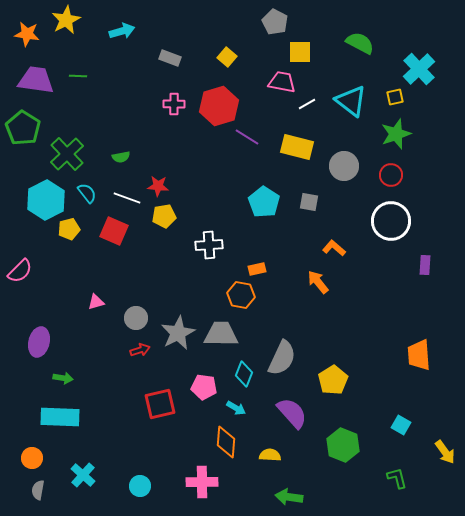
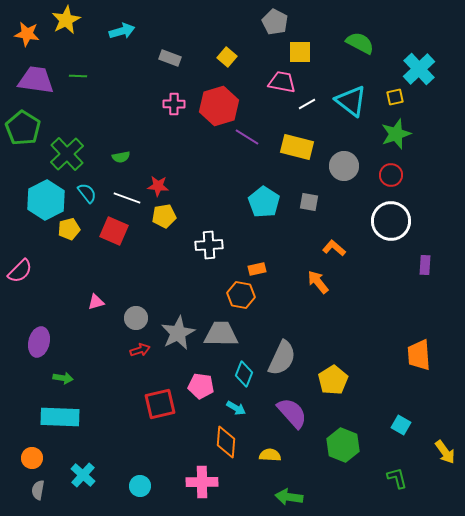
pink pentagon at (204, 387): moved 3 px left, 1 px up
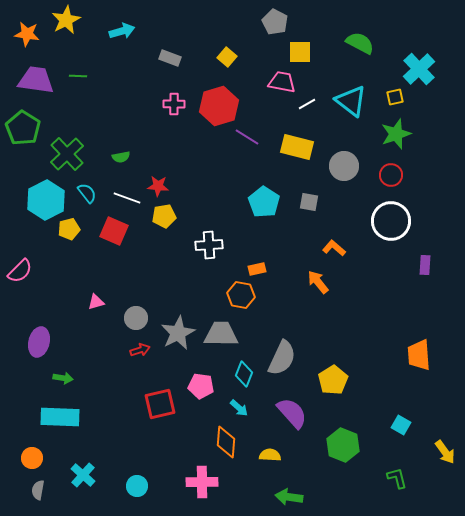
cyan arrow at (236, 408): moved 3 px right; rotated 12 degrees clockwise
cyan circle at (140, 486): moved 3 px left
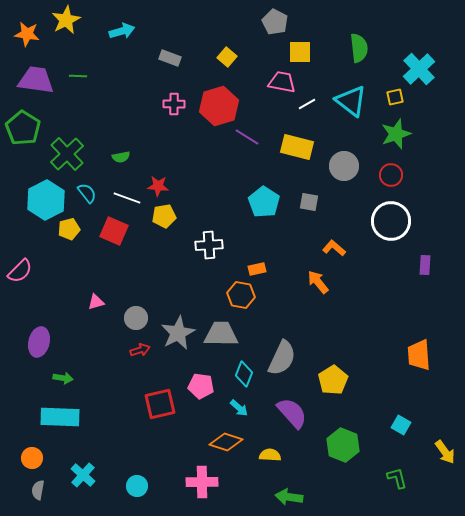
green semicircle at (360, 43): moved 1 px left, 5 px down; rotated 56 degrees clockwise
orange diamond at (226, 442): rotated 76 degrees counterclockwise
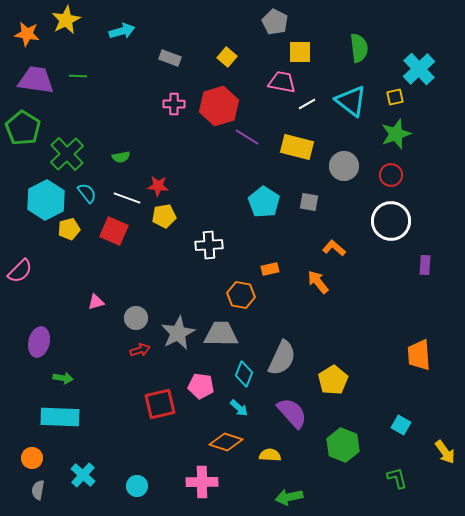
orange rectangle at (257, 269): moved 13 px right
green arrow at (289, 497): rotated 20 degrees counterclockwise
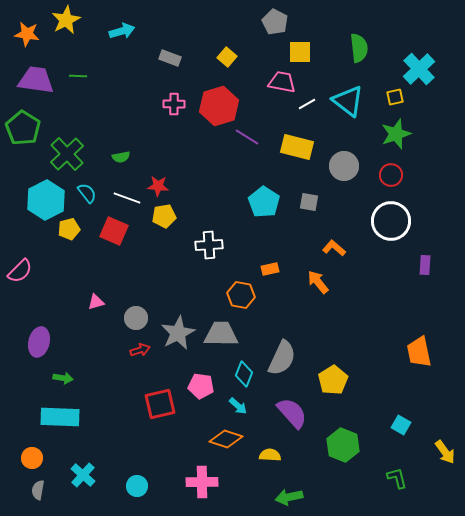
cyan triangle at (351, 101): moved 3 px left
orange trapezoid at (419, 355): moved 3 px up; rotated 8 degrees counterclockwise
cyan arrow at (239, 408): moved 1 px left, 2 px up
orange diamond at (226, 442): moved 3 px up
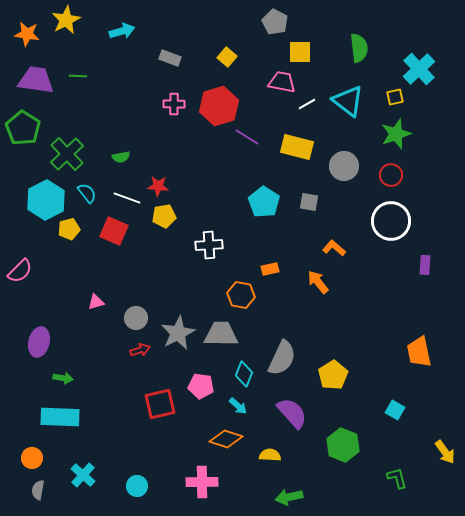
yellow pentagon at (333, 380): moved 5 px up
cyan square at (401, 425): moved 6 px left, 15 px up
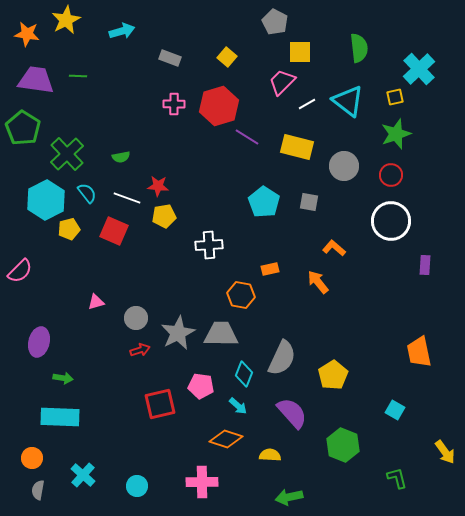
pink trapezoid at (282, 82): rotated 56 degrees counterclockwise
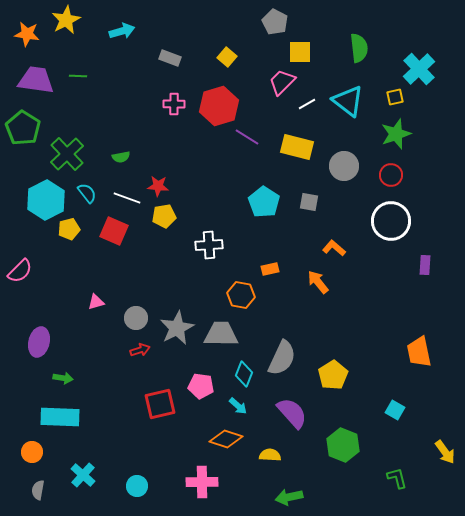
gray star at (178, 333): moved 1 px left, 5 px up
orange circle at (32, 458): moved 6 px up
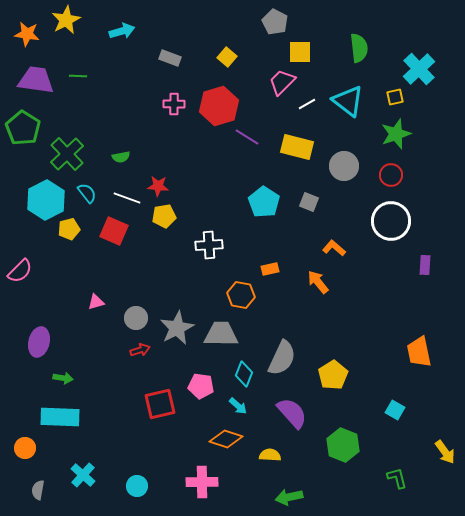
gray square at (309, 202): rotated 12 degrees clockwise
orange circle at (32, 452): moved 7 px left, 4 px up
